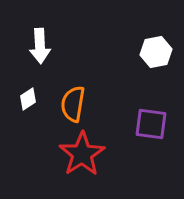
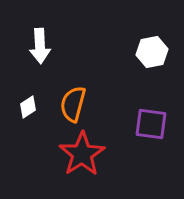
white hexagon: moved 4 px left
white diamond: moved 8 px down
orange semicircle: rotated 6 degrees clockwise
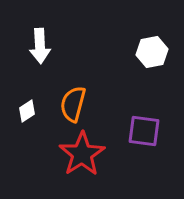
white diamond: moved 1 px left, 4 px down
purple square: moved 7 px left, 7 px down
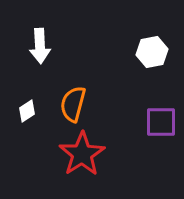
purple square: moved 17 px right, 9 px up; rotated 8 degrees counterclockwise
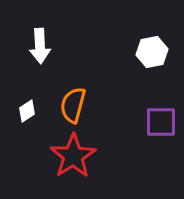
orange semicircle: moved 1 px down
red star: moved 9 px left, 2 px down
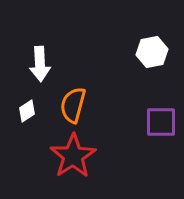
white arrow: moved 18 px down
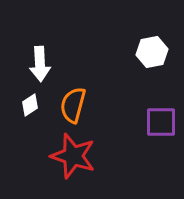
white diamond: moved 3 px right, 6 px up
red star: rotated 21 degrees counterclockwise
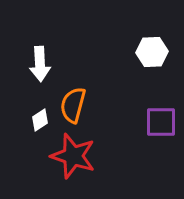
white hexagon: rotated 8 degrees clockwise
white diamond: moved 10 px right, 15 px down
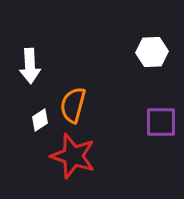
white arrow: moved 10 px left, 2 px down
